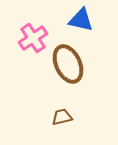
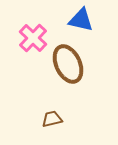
pink cross: rotated 12 degrees counterclockwise
brown trapezoid: moved 10 px left, 2 px down
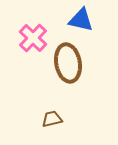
brown ellipse: moved 1 px up; rotated 15 degrees clockwise
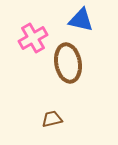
pink cross: rotated 16 degrees clockwise
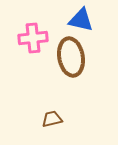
pink cross: rotated 24 degrees clockwise
brown ellipse: moved 3 px right, 6 px up
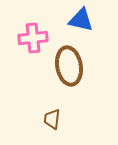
brown ellipse: moved 2 px left, 9 px down
brown trapezoid: rotated 70 degrees counterclockwise
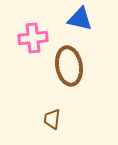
blue triangle: moved 1 px left, 1 px up
